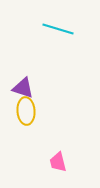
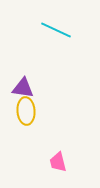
cyan line: moved 2 px left, 1 px down; rotated 8 degrees clockwise
purple triangle: rotated 10 degrees counterclockwise
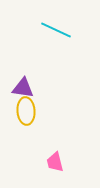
pink trapezoid: moved 3 px left
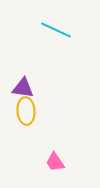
pink trapezoid: rotated 20 degrees counterclockwise
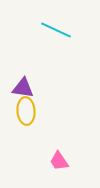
pink trapezoid: moved 4 px right, 1 px up
